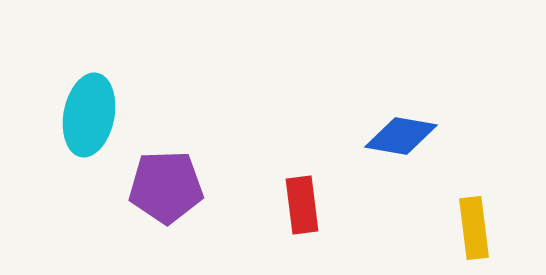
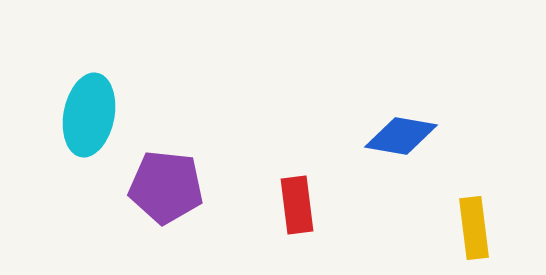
purple pentagon: rotated 8 degrees clockwise
red rectangle: moved 5 px left
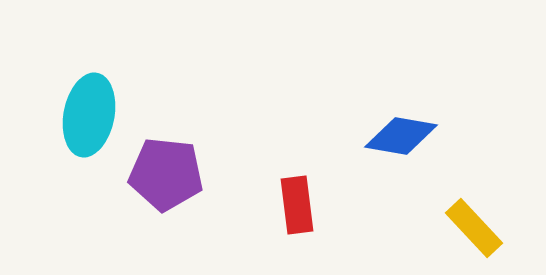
purple pentagon: moved 13 px up
yellow rectangle: rotated 36 degrees counterclockwise
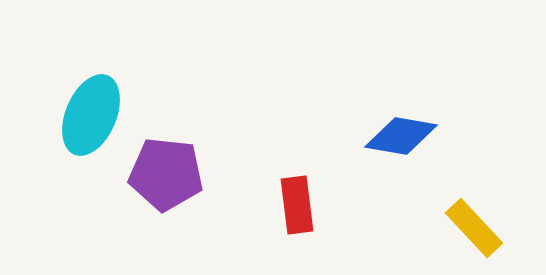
cyan ellipse: moved 2 px right; rotated 12 degrees clockwise
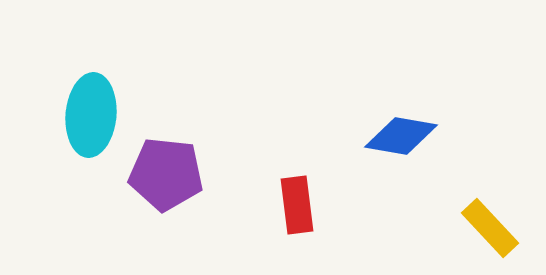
cyan ellipse: rotated 18 degrees counterclockwise
yellow rectangle: moved 16 px right
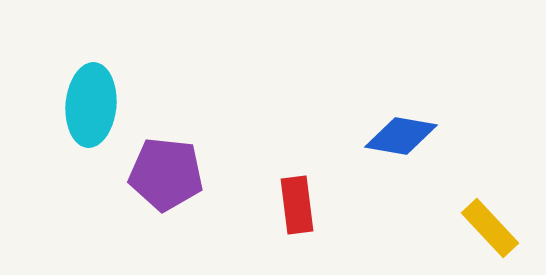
cyan ellipse: moved 10 px up
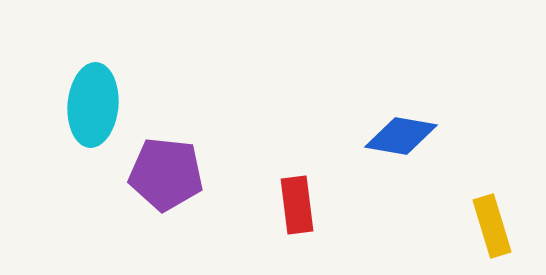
cyan ellipse: moved 2 px right
yellow rectangle: moved 2 px right, 2 px up; rotated 26 degrees clockwise
